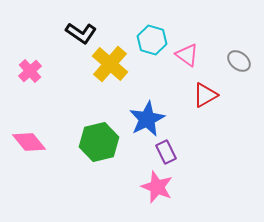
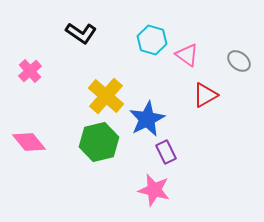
yellow cross: moved 4 px left, 32 px down
pink star: moved 3 px left, 3 px down; rotated 8 degrees counterclockwise
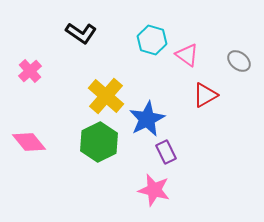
green hexagon: rotated 12 degrees counterclockwise
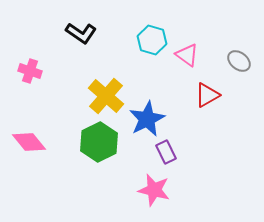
pink cross: rotated 30 degrees counterclockwise
red triangle: moved 2 px right
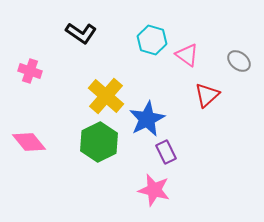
red triangle: rotated 12 degrees counterclockwise
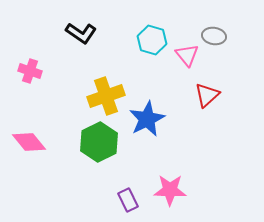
pink triangle: rotated 15 degrees clockwise
gray ellipse: moved 25 px left, 25 px up; rotated 30 degrees counterclockwise
yellow cross: rotated 30 degrees clockwise
purple rectangle: moved 38 px left, 48 px down
pink star: moved 16 px right; rotated 12 degrees counterclockwise
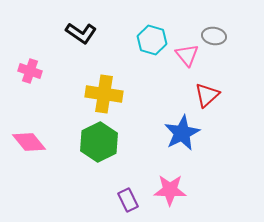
yellow cross: moved 2 px left, 2 px up; rotated 27 degrees clockwise
blue star: moved 35 px right, 14 px down
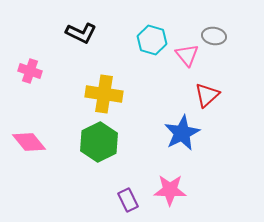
black L-shape: rotated 8 degrees counterclockwise
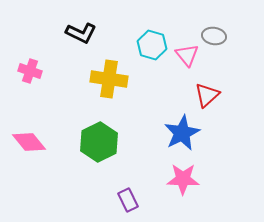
cyan hexagon: moved 5 px down
yellow cross: moved 5 px right, 15 px up
pink star: moved 13 px right, 11 px up
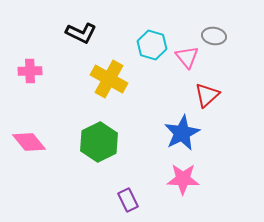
pink triangle: moved 2 px down
pink cross: rotated 20 degrees counterclockwise
yellow cross: rotated 21 degrees clockwise
